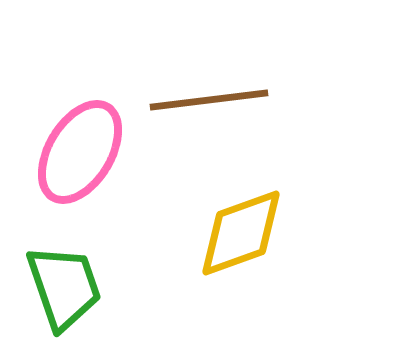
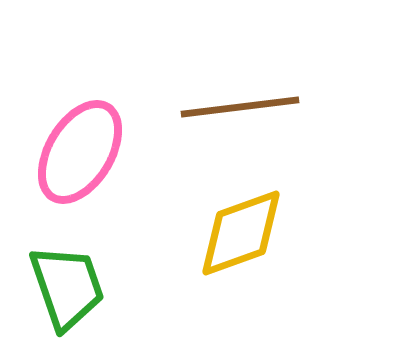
brown line: moved 31 px right, 7 px down
green trapezoid: moved 3 px right
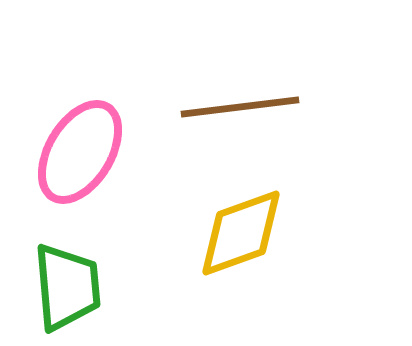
green trapezoid: rotated 14 degrees clockwise
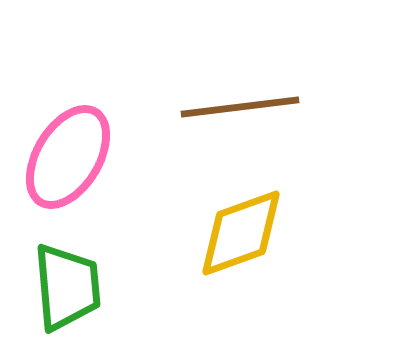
pink ellipse: moved 12 px left, 5 px down
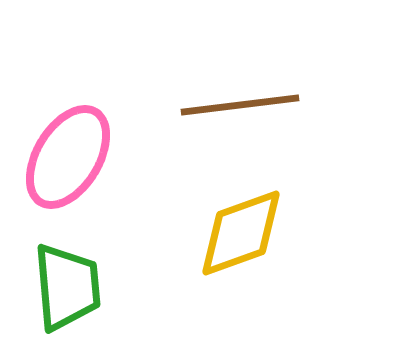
brown line: moved 2 px up
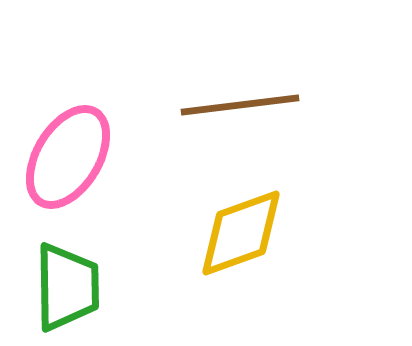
green trapezoid: rotated 4 degrees clockwise
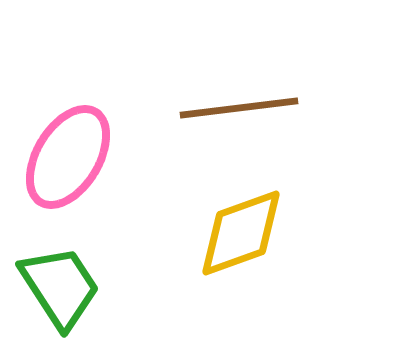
brown line: moved 1 px left, 3 px down
green trapezoid: moved 7 px left; rotated 32 degrees counterclockwise
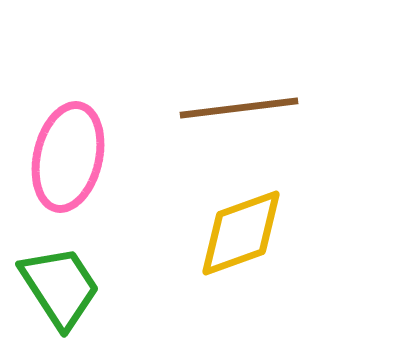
pink ellipse: rotated 18 degrees counterclockwise
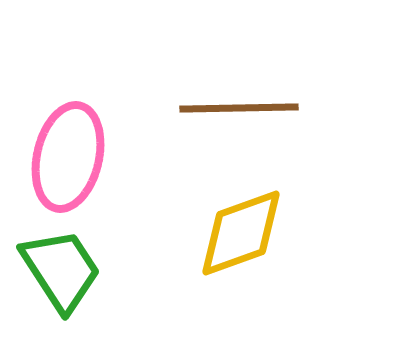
brown line: rotated 6 degrees clockwise
green trapezoid: moved 1 px right, 17 px up
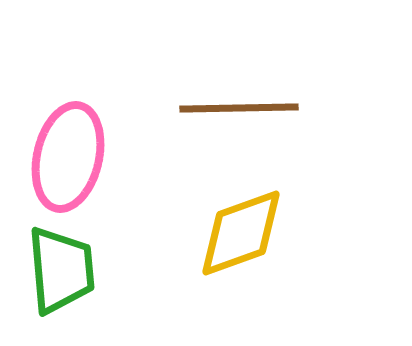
green trapezoid: rotated 28 degrees clockwise
